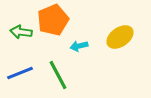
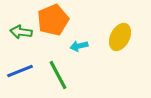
yellow ellipse: rotated 28 degrees counterclockwise
blue line: moved 2 px up
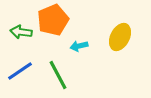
blue line: rotated 12 degrees counterclockwise
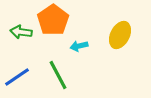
orange pentagon: rotated 12 degrees counterclockwise
yellow ellipse: moved 2 px up
blue line: moved 3 px left, 6 px down
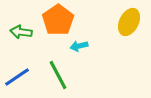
orange pentagon: moved 5 px right
yellow ellipse: moved 9 px right, 13 px up
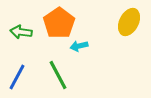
orange pentagon: moved 1 px right, 3 px down
blue line: rotated 28 degrees counterclockwise
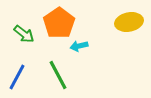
yellow ellipse: rotated 52 degrees clockwise
green arrow: moved 3 px right, 2 px down; rotated 150 degrees counterclockwise
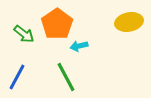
orange pentagon: moved 2 px left, 1 px down
green line: moved 8 px right, 2 px down
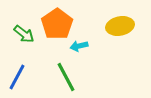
yellow ellipse: moved 9 px left, 4 px down
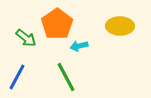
yellow ellipse: rotated 12 degrees clockwise
green arrow: moved 2 px right, 4 px down
